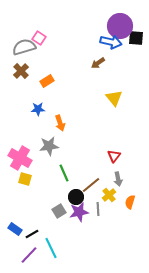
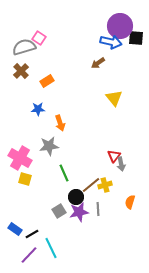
gray arrow: moved 3 px right, 15 px up
yellow cross: moved 4 px left, 10 px up; rotated 24 degrees clockwise
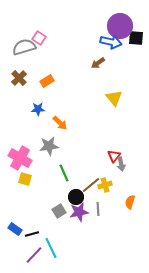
brown cross: moved 2 px left, 7 px down
orange arrow: rotated 28 degrees counterclockwise
black line: rotated 16 degrees clockwise
purple line: moved 5 px right
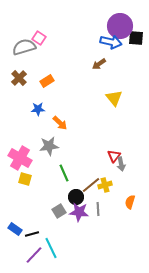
brown arrow: moved 1 px right, 1 px down
purple star: rotated 18 degrees clockwise
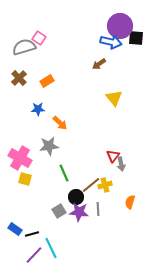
red triangle: moved 1 px left
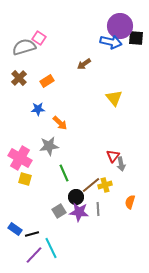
brown arrow: moved 15 px left
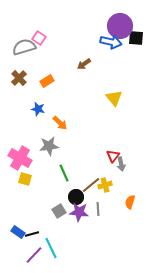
blue star: rotated 16 degrees clockwise
blue rectangle: moved 3 px right, 3 px down
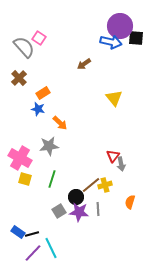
gray semicircle: rotated 65 degrees clockwise
orange rectangle: moved 4 px left, 12 px down
green line: moved 12 px left, 6 px down; rotated 42 degrees clockwise
purple line: moved 1 px left, 2 px up
